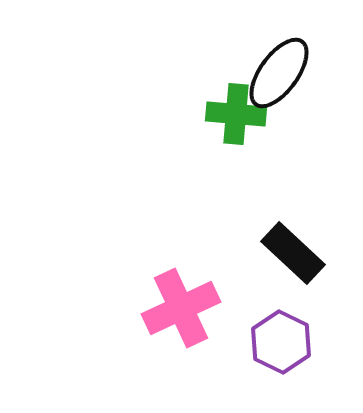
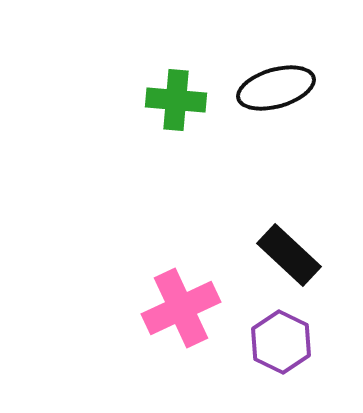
black ellipse: moved 3 px left, 15 px down; rotated 38 degrees clockwise
green cross: moved 60 px left, 14 px up
black rectangle: moved 4 px left, 2 px down
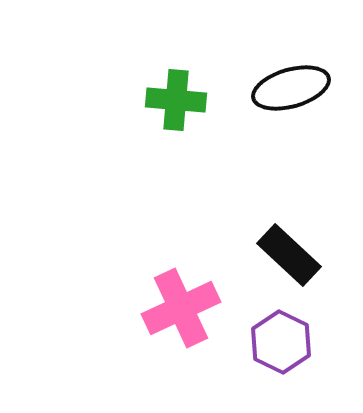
black ellipse: moved 15 px right
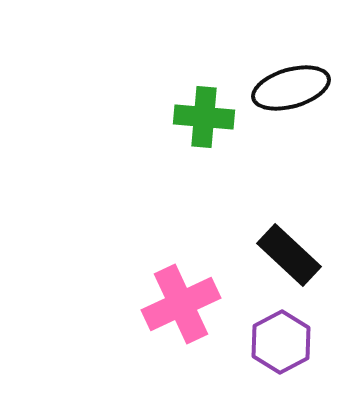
green cross: moved 28 px right, 17 px down
pink cross: moved 4 px up
purple hexagon: rotated 6 degrees clockwise
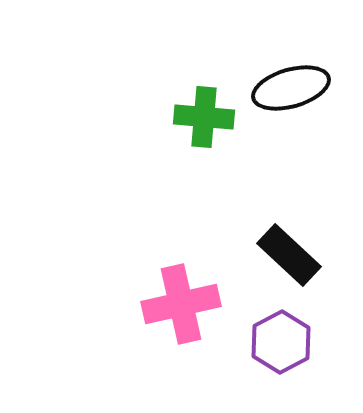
pink cross: rotated 12 degrees clockwise
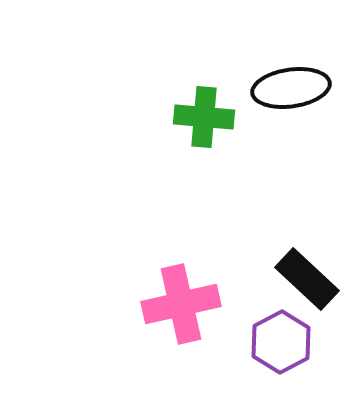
black ellipse: rotated 8 degrees clockwise
black rectangle: moved 18 px right, 24 px down
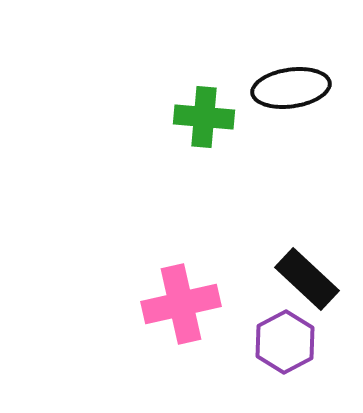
purple hexagon: moved 4 px right
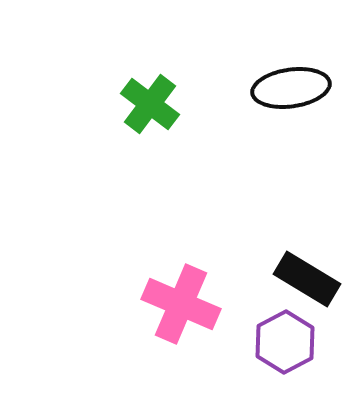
green cross: moved 54 px left, 13 px up; rotated 32 degrees clockwise
black rectangle: rotated 12 degrees counterclockwise
pink cross: rotated 36 degrees clockwise
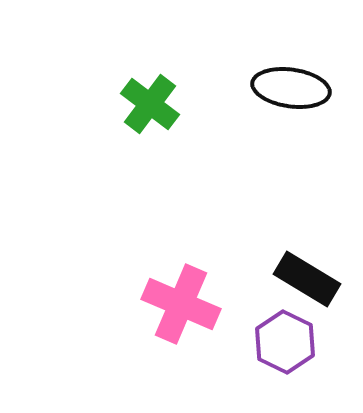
black ellipse: rotated 16 degrees clockwise
purple hexagon: rotated 6 degrees counterclockwise
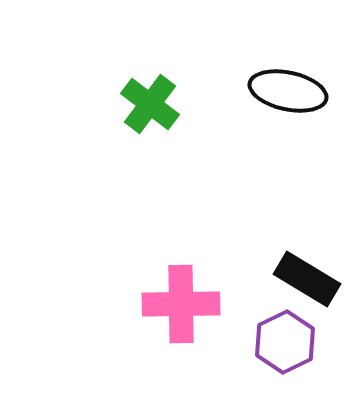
black ellipse: moved 3 px left, 3 px down; rotated 4 degrees clockwise
pink cross: rotated 24 degrees counterclockwise
purple hexagon: rotated 8 degrees clockwise
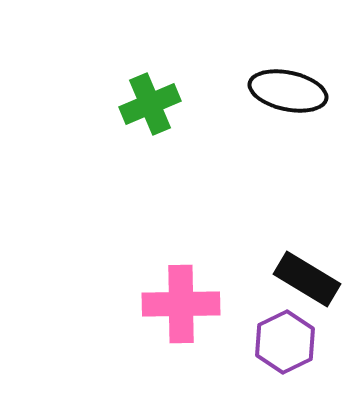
green cross: rotated 30 degrees clockwise
